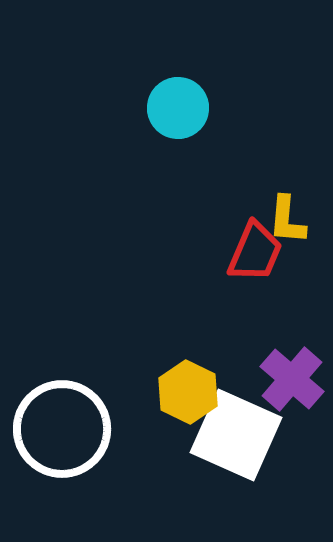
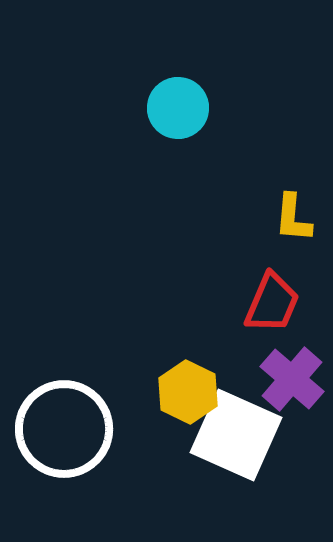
yellow L-shape: moved 6 px right, 2 px up
red trapezoid: moved 17 px right, 51 px down
white circle: moved 2 px right
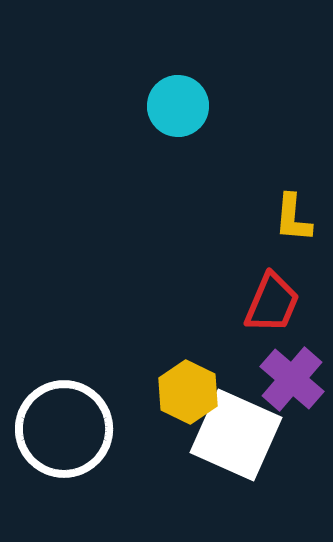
cyan circle: moved 2 px up
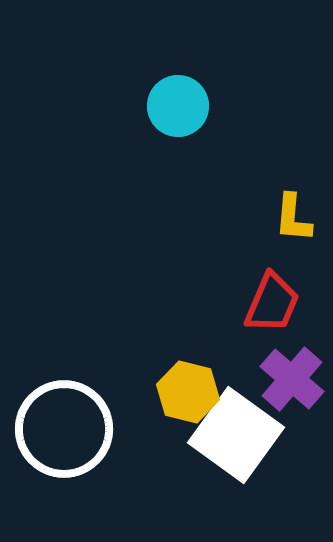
yellow hexagon: rotated 12 degrees counterclockwise
white square: rotated 12 degrees clockwise
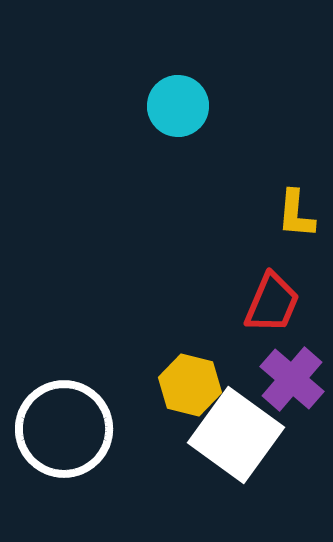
yellow L-shape: moved 3 px right, 4 px up
yellow hexagon: moved 2 px right, 7 px up
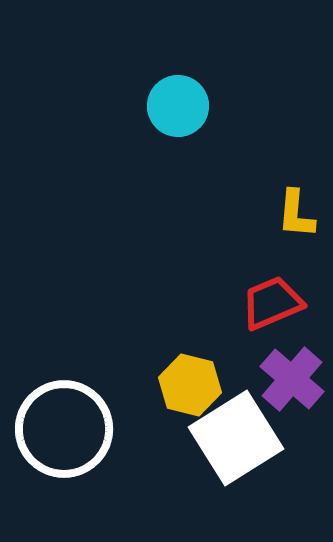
red trapezoid: rotated 136 degrees counterclockwise
white square: moved 3 px down; rotated 22 degrees clockwise
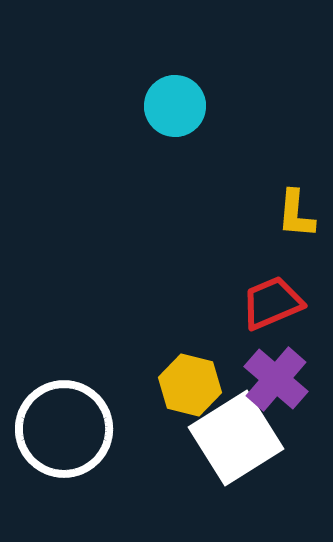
cyan circle: moved 3 px left
purple cross: moved 16 px left
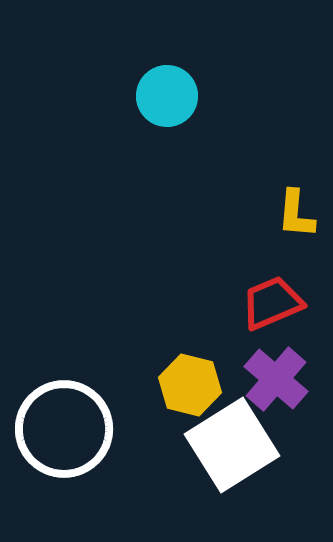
cyan circle: moved 8 px left, 10 px up
white square: moved 4 px left, 7 px down
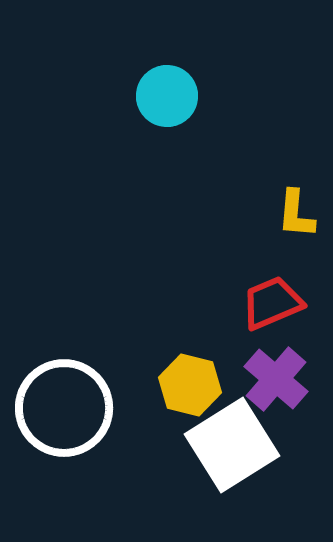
white circle: moved 21 px up
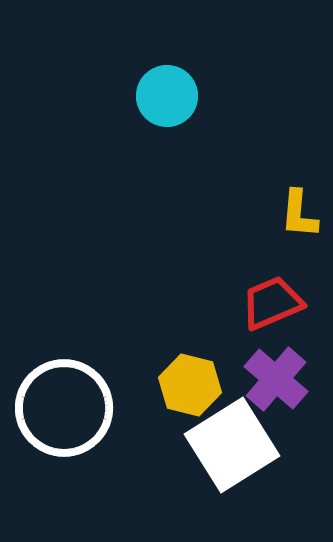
yellow L-shape: moved 3 px right
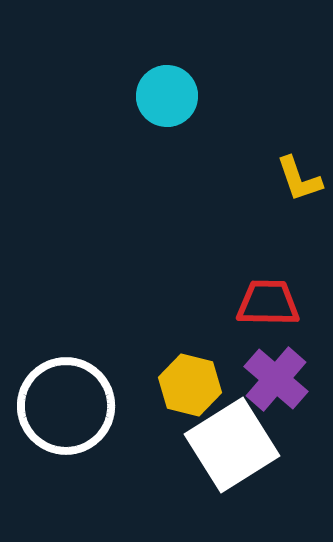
yellow L-shape: moved 35 px up; rotated 24 degrees counterclockwise
red trapezoid: moved 4 px left; rotated 24 degrees clockwise
white circle: moved 2 px right, 2 px up
